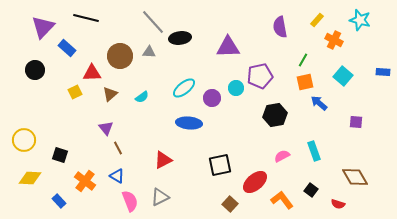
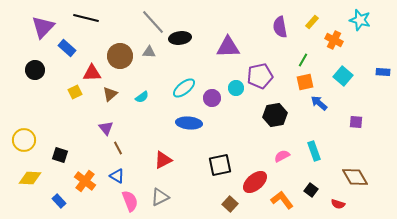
yellow rectangle at (317, 20): moved 5 px left, 2 px down
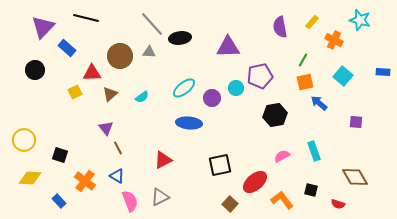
gray line at (153, 22): moved 1 px left, 2 px down
black square at (311, 190): rotated 24 degrees counterclockwise
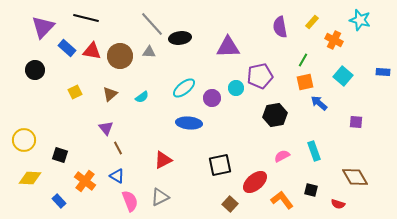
red triangle at (92, 73): moved 22 px up; rotated 12 degrees clockwise
